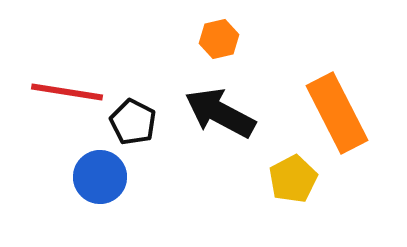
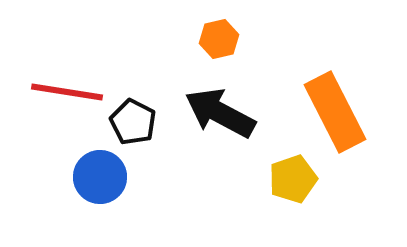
orange rectangle: moved 2 px left, 1 px up
yellow pentagon: rotated 9 degrees clockwise
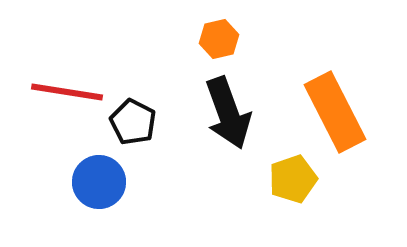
black arrow: moved 8 px right; rotated 138 degrees counterclockwise
blue circle: moved 1 px left, 5 px down
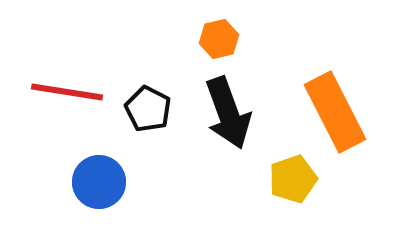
black pentagon: moved 15 px right, 13 px up
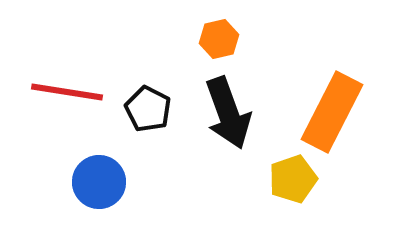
orange rectangle: moved 3 px left; rotated 54 degrees clockwise
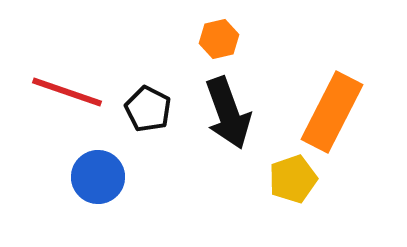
red line: rotated 10 degrees clockwise
blue circle: moved 1 px left, 5 px up
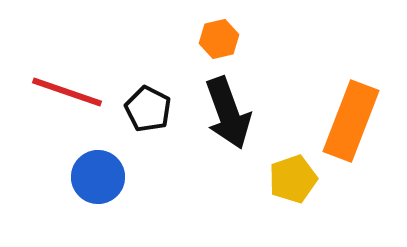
orange rectangle: moved 19 px right, 9 px down; rotated 6 degrees counterclockwise
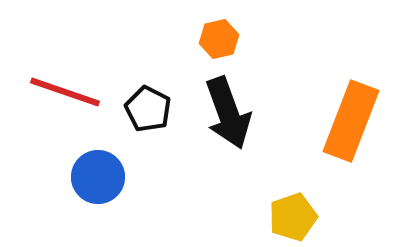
red line: moved 2 px left
yellow pentagon: moved 38 px down
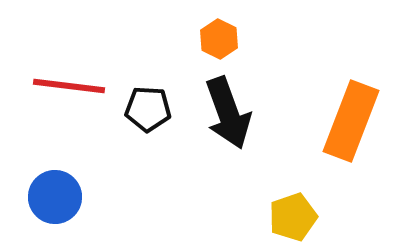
orange hexagon: rotated 21 degrees counterclockwise
red line: moved 4 px right, 6 px up; rotated 12 degrees counterclockwise
black pentagon: rotated 24 degrees counterclockwise
blue circle: moved 43 px left, 20 px down
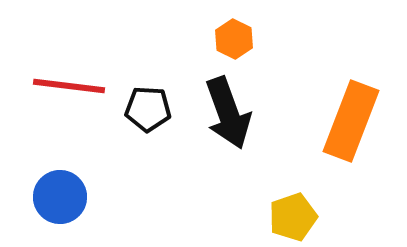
orange hexagon: moved 15 px right
blue circle: moved 5 px right
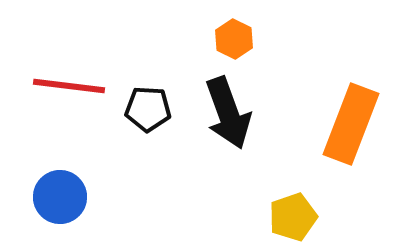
orange rectangle: moved 3 px down
